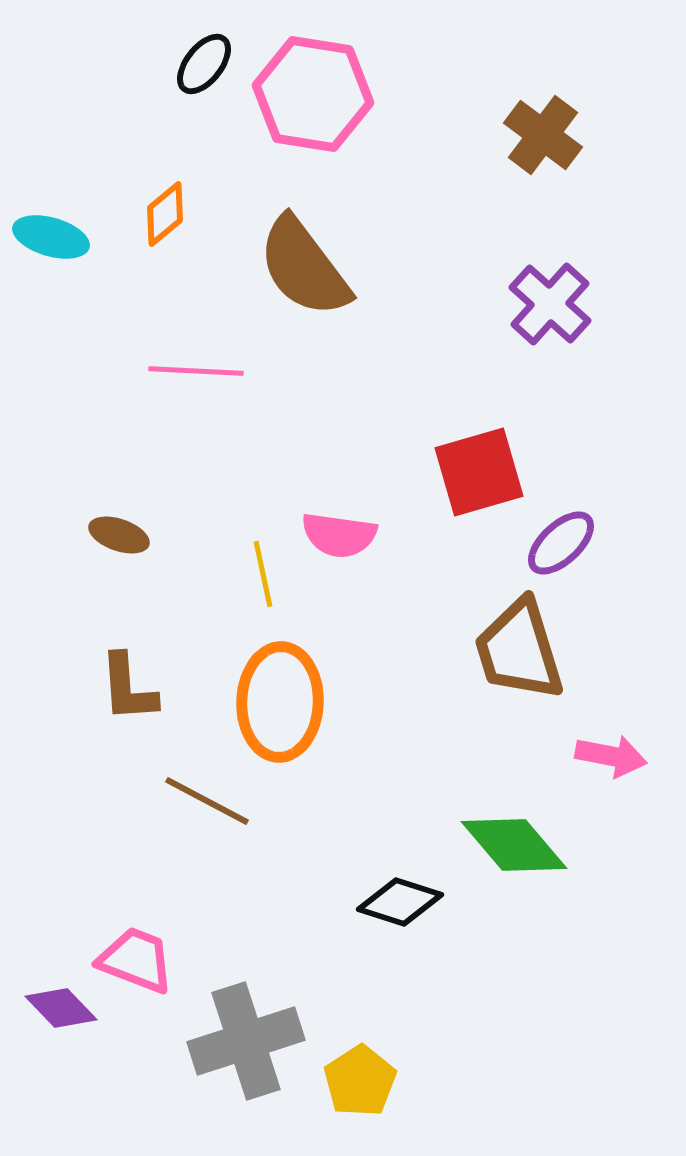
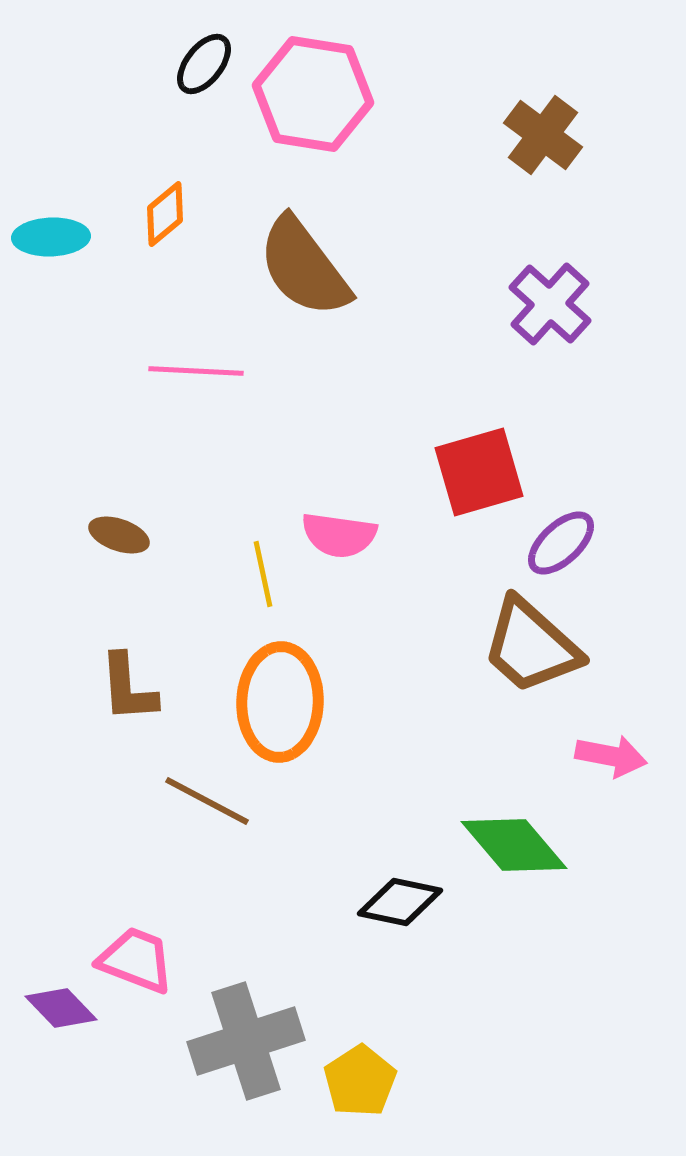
cyan ellipse: rotated 18 degrees counterclockwise
brown trapezoid: moved 12 px right, 4 px up; rotated 31 degrees counterclockwise
black diamond: rotated 6 degrees counterclockwise
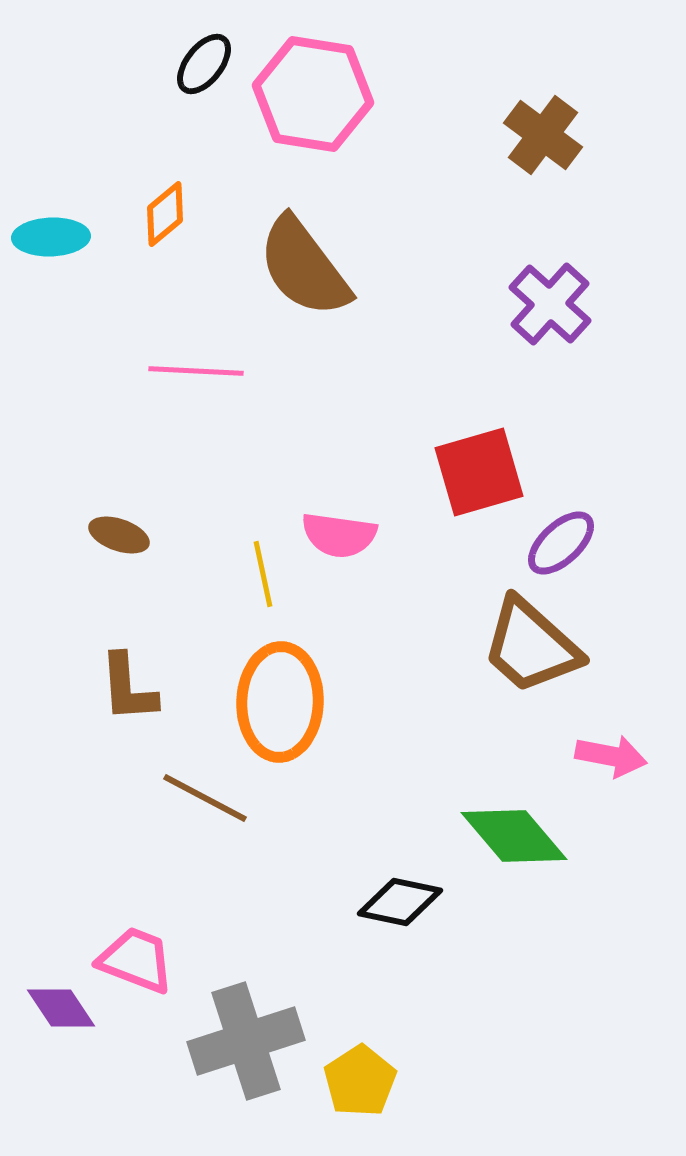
brown line: moved 2 px left, 3 px up
green diamond: moved 9 px up
purple diamond: rotated 10 degrees clockwise
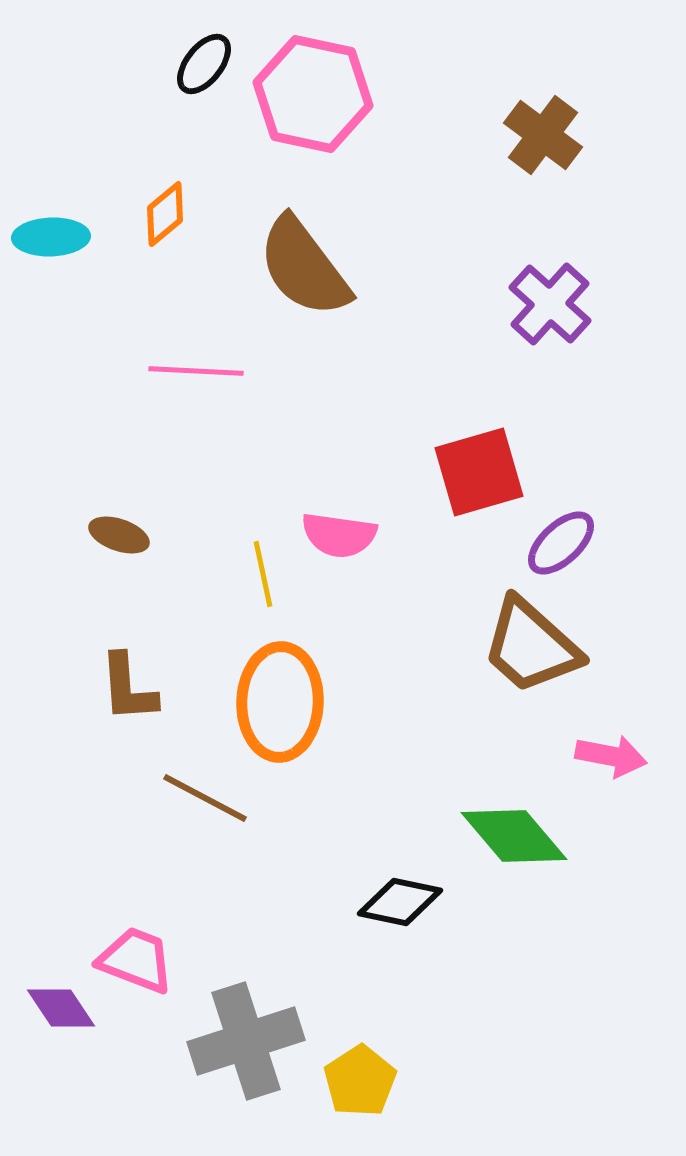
pink hexagon: rotated 3 degrees clockwise
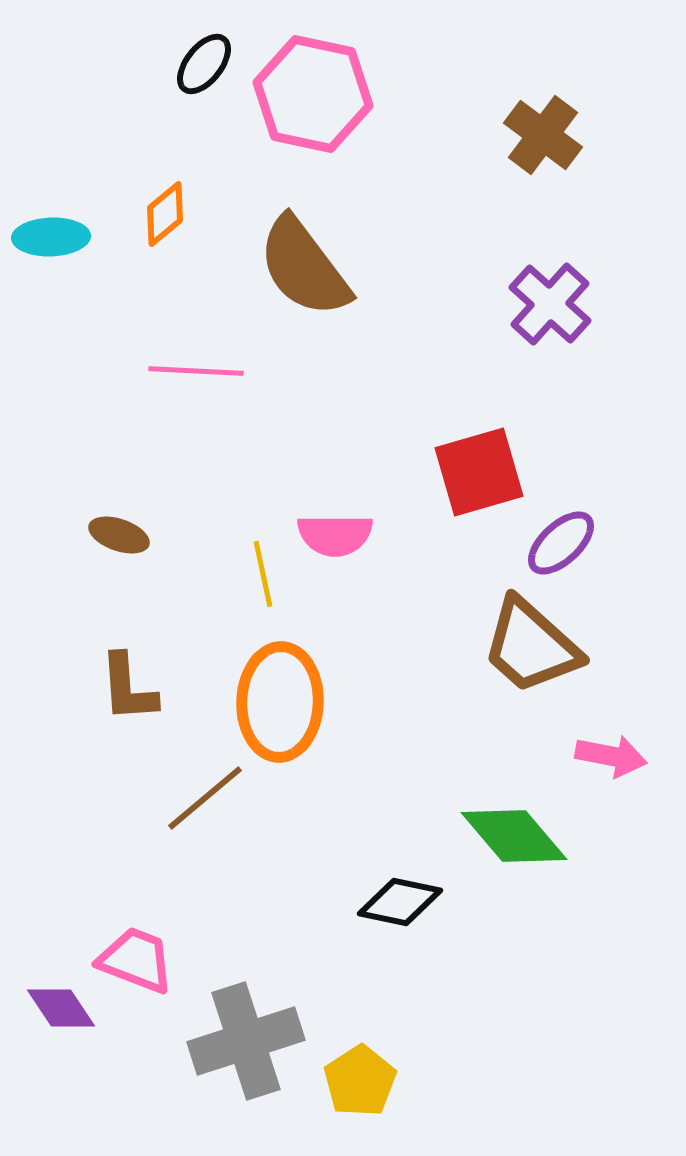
pink semicircle: moved 4 px left; rotated 8 degrees counterclockwise
brown line: rotated 68 degrees counterclockwise
